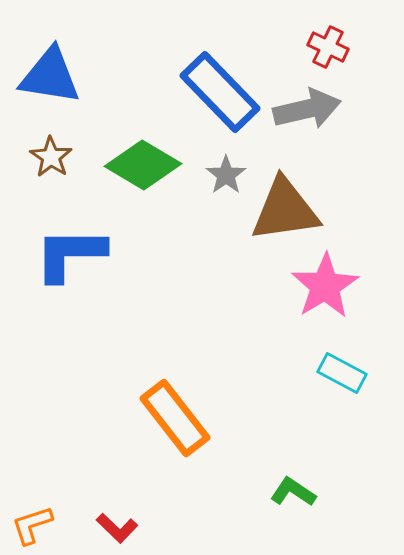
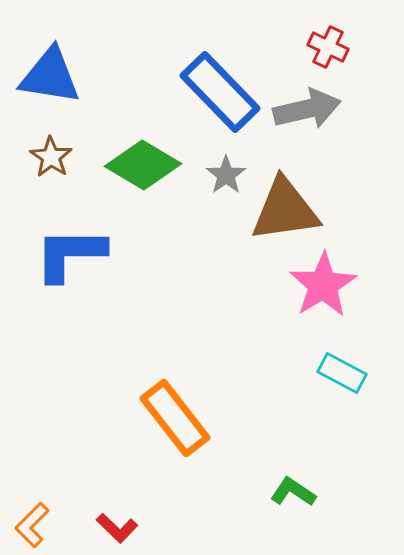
pink star: moved 2 px left, 1 px up
orange L-shape: rotated 27 degrees counterclockwise
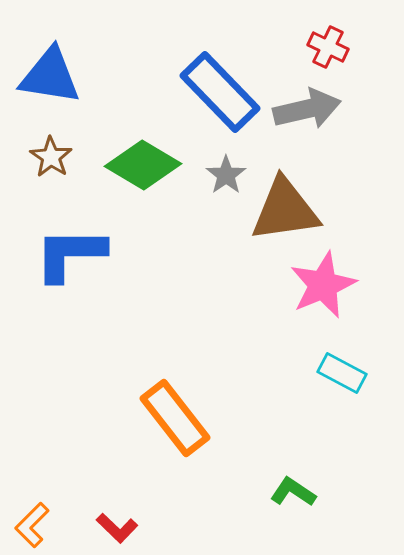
pink star: rotated 8 degrees clockwise
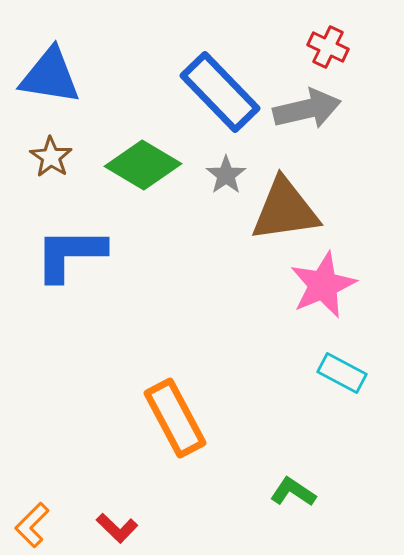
orange rectangle: rotated 10 degrees clockwise
